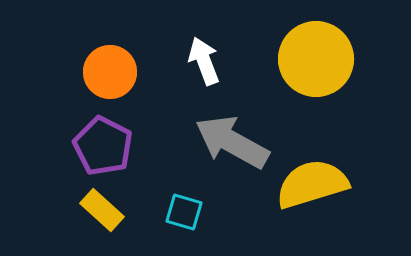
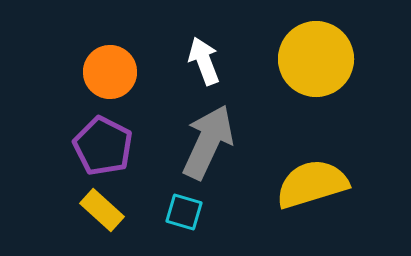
gray arrow: moved 24 px left; rotated 86 degrees clockwise
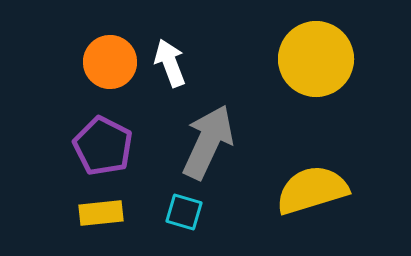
white arrow: moved 34 px left, 2 px down
orange circle: moved 10 px up
yellow semicircle: moved 6 px down
yellow rectangle: moved 1 px left, 3 px down; rotated 48 degrees counterclockwise
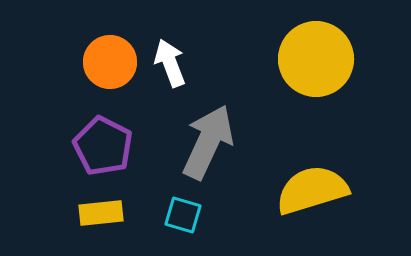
cyan square: moved 1 px left, 3 px down
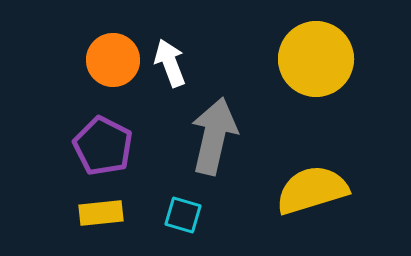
orange circle: moved 3 px right, 2 px up
gray arrow: moved 6 px right, 6 px up; rotated 12 degrees counterclockwise
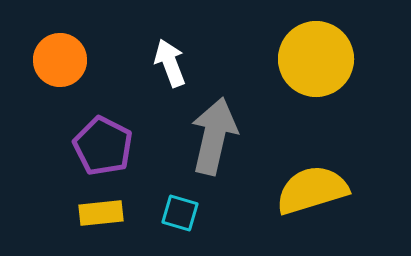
orange circle: moved 53 px left
cyan square: moved 3 px left, 2 px up
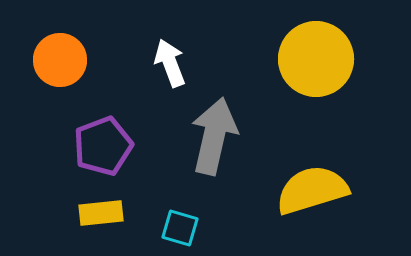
purple pentagon: rotated 24 degrees clockwise
cyan square: moved 15 px down
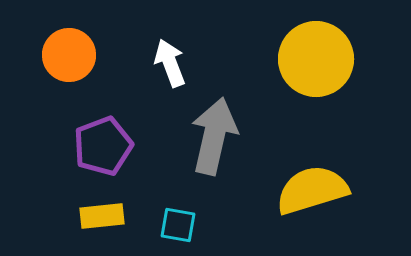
orange circle: moved 9 px right, 5 px up
yellow rectangle: moved 1 px right, 3 px down
cyan square: moved 2 px left, 3 px up; rotated 6 degrees counterclockwise
